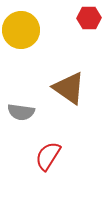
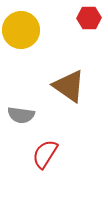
brown triangle: moved 2 px up
gray semicircle: moved 3 px down
red semicircle: moved 3 px left, 2 px up
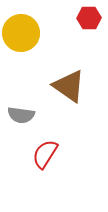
yellow circle: moved 3 px down
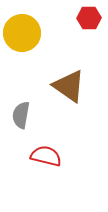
yellow circle: moved 1 px right
gray semicircle: rotated 92 degrees clockwise
red semicircle: moved 1 px right, 2 px down; rotated 72 degrees clockwise
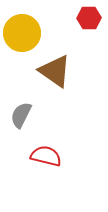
brown triangle: moved 14 px left, 15 px up
gray semicircle: rotated 16 degrees clockwise
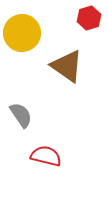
red hexagon: rotated 15 degrees counterclockwise
brown triangle: moved 12 px right, 5 px up
gray semicircle: rotated 120 degrees clockwise
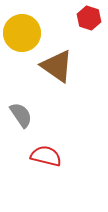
red hexagon: rotated 25 degrees counterclockwise
brown triangle: moved 10 px left
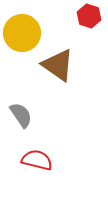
red hexagon: moved 2 px up
brown triangle: moved 1 px right, 1 px up
red semicircle: moved 9 px left, 4 px down
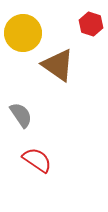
red hexagon: moved 2 px right, 8 px down
yellow circle: moved 1 px right
red semicircle: rotated 20 degrees clockwise
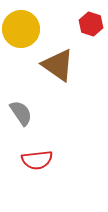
yellow circle: moved 2 px left, 4 px up
gray semicircle: moved 2 px up
red semicircle: rotated 140 degrees clockwise
